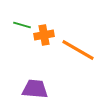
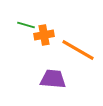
green line: moved 4 px right
purple trapezoid: moved 18 px right, 10 px up
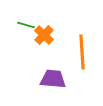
orange cross: rotated 36 degrees counterclockwise
orange line: moved 4 px right, 2 px down; rotated 56 degrees clockwise
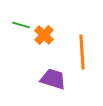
green line: moved 5 px left
purple trapezoid: rotated 12 degrees clockwise
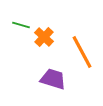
orange cross: moved 2 px down
orange line: rotated 24 degrees counterclockwise
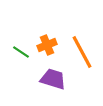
green line: moved 27 px down; rotated 18 degrees clockwise
orange cross: moved 3 px right, 8 px down; rotated 24 degrees clockwise
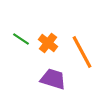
orange cross: moved 1 px right, 2 px up; rotated 30 degrees counterclockwise
green line: moved 13 px up
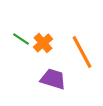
orange cross: moved 5 px left; rotated 12 degrees clockwise
